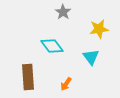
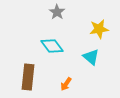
gray star: moved 6 px left
cyan triangle: rotated 12 degrees counterclockwise
brown rectangle: rotated 10 degrees clockwise
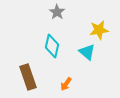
yellow star: moved 1 px down
cyan diamond: rotated 50 degrees clockwise
cyan triangle: moved 4 px left, 5 px up
brown rectangle: rotated 25 degrees counterclockwise
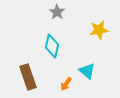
cyan triangle: moved 19 px down
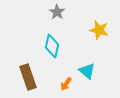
yellow star: rotated 24 degrees clockwise
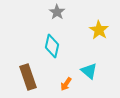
yellow star: rotated 18 degrees clockwise
cyan triangle: moved 2 px right
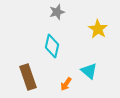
gray star: rotated 21 degrees clockwise
yellow star: moved 1 px left, 1 px up
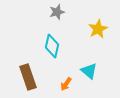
yellow star: rotated 12 degrees clockwise
